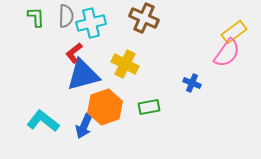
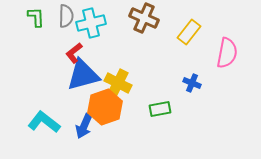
yellow rectangle: moved 45 px left; rotated 15 degrees counterclockwise
pink semicircle: rotated 24 degrees counterclockwise
yellow cross: moved 7 px left, 19 px down
green rectangle: moved 11 px right, 2 px down
cyan L-shape: moved 1 px right, 1 px down
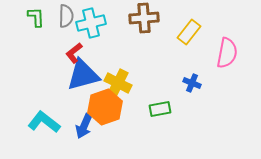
brown cross: rotated 28 degrees counterclockwise
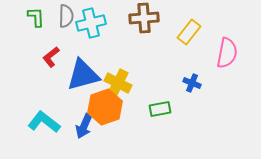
red L-shape: moved 23 px left, 4 px down
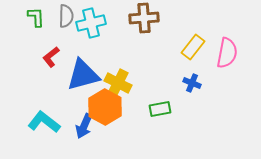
yellow rectangle: moved 4 px right, 15 px down
orange hexagon: rotated 12 degrees counterclockwise
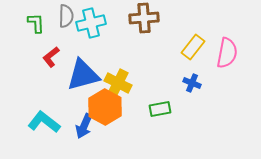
green L-shape: moved 6 px down
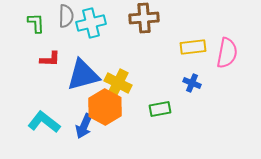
yellow rectangle: rotated 45 degrees clockwise
red L-shape: moved 1 px left, 2 px down; rotated 140 degrees counterclockwise
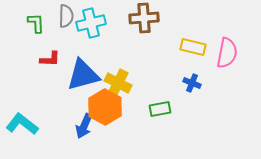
yellow rectangle: rotated 20 degrees clockwise
cyan L-shape: moved 22 px left, 2 px down
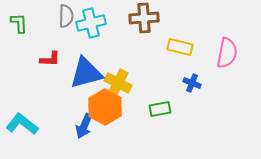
green L-shape: moved 17 px left
yellow rectangle: moved 13 px left
blue triangle: moved 3 px right, 2 px up
